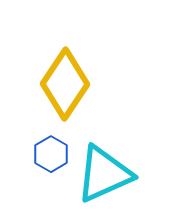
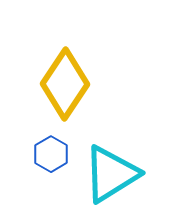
cyan triangle: moved 7 px right; rotated 8 degrees counterclockwise
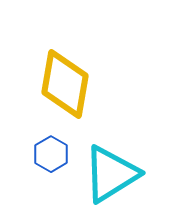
yellow diamond: rotated 24 degrees counterclockwise
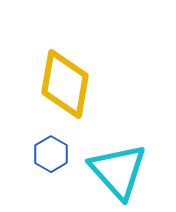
cyan triangle: moved 7 px right, 3 px up; rotated 40 degrees counterclockwise
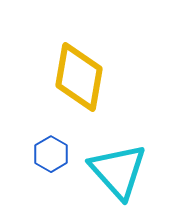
yellow diamond: moved 14 px right, 7 px up
